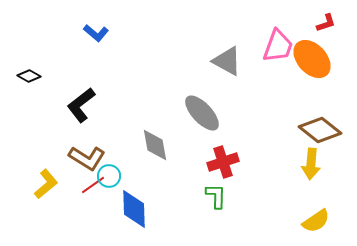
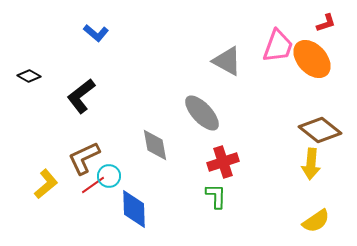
black L-shape: moved 9 px up
brown L-shape: moved 3 px left; rotated 123 degrees clockwise
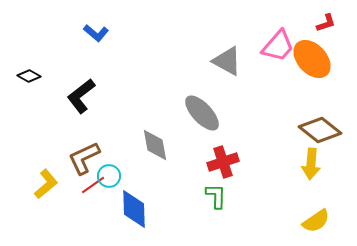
pink trapezoid: rotated 21 degrees clockwise
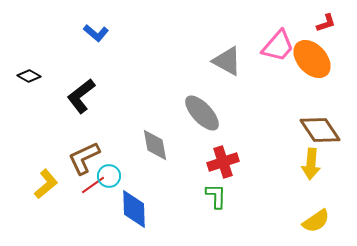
brown diamond: rotated 18 degrees clockwise
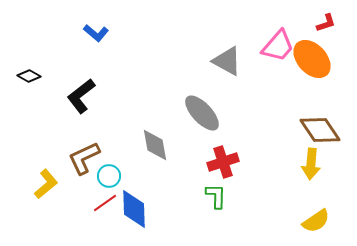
red line: moved 12 px right, 18 px down
